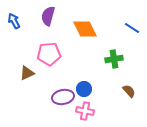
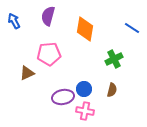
orange diamond: rotated 35 degrees clockwise
green cross: rotated 18 degrees counterclockwise
brown semicircle: moved 17 px left, 1 px up; rotated 56 degrees clockwise
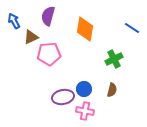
brown triangle: moved 4 px right, 36 px up
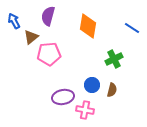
orange diamond: moved 3 px right, 3 px up
brown triangle: rotated 14 degrees counterclockwise
blue circle: moved 8 px right, 4 px up
pink cross: moved 1 px up
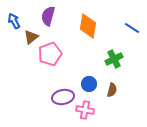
pink pentagon: moved 1 px right; rotated 15 degrees counterclockwise
blue circle: moved 3 px left, 1 px up
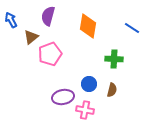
blue arrow: moved 3 px left, 1 px up
green cross: rotated 30 degrees clockwise
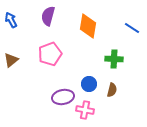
brown triangle: moved 20 px left, 23 px down
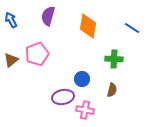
pink pentagon: moved 13 px left
blue circle: moved 7 px left, 5 px up
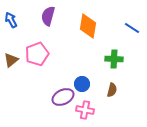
blue circle: moved 5 px down
purple ellipse: rotated 15 degrees counterclockwise
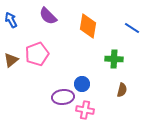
purple semicircle: rotated 60 degrees counterclockwise
brown semicircle: moved 10 px right
purple ellipse: rotated 20 degrees clockwise
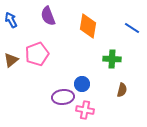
purple semicircle: rotated 24 degrees clockwise
green cross: moved 2 px left
